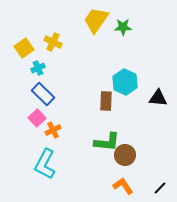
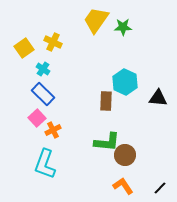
cyan cross: moved 5 px right, 1 px down; rotated 32 degrees counterclockwise
cyan L-shape: rotated 8 degrees counterclockwise
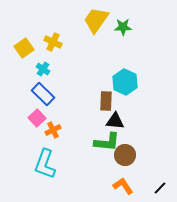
black triangle: moved 43 px left, 23 px down
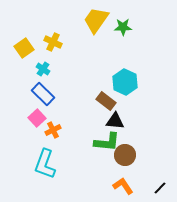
brown rectangle: rotated 54 degrees counterclockwise
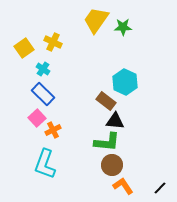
brown circle: moved 13 px left, 10 px down
